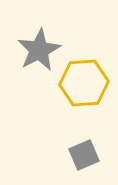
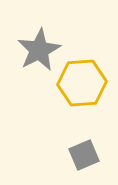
yellow hexagon: moved 2 px left
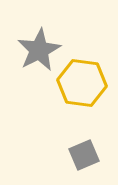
yellow hexagon: rotated 12 degrees clockwise
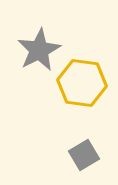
gray square: rotated 8 degrees counterclockwise
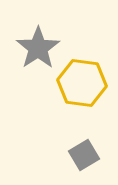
gray star: moved 1 px left, 2 px up; rotated 6 degrees counterclockwise
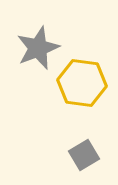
gray star: rotated 12 degrees clockwise
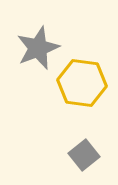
gray square: rotated 8 degrees counterclockwise
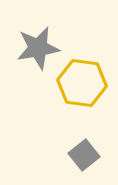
gray star: rotated 12 degrees clockwise
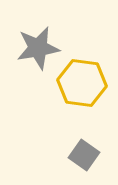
gray square: rotated 16 degrees counterclockwise
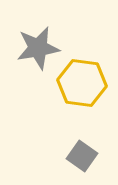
gray square: moved 2 px left, 1 px down
